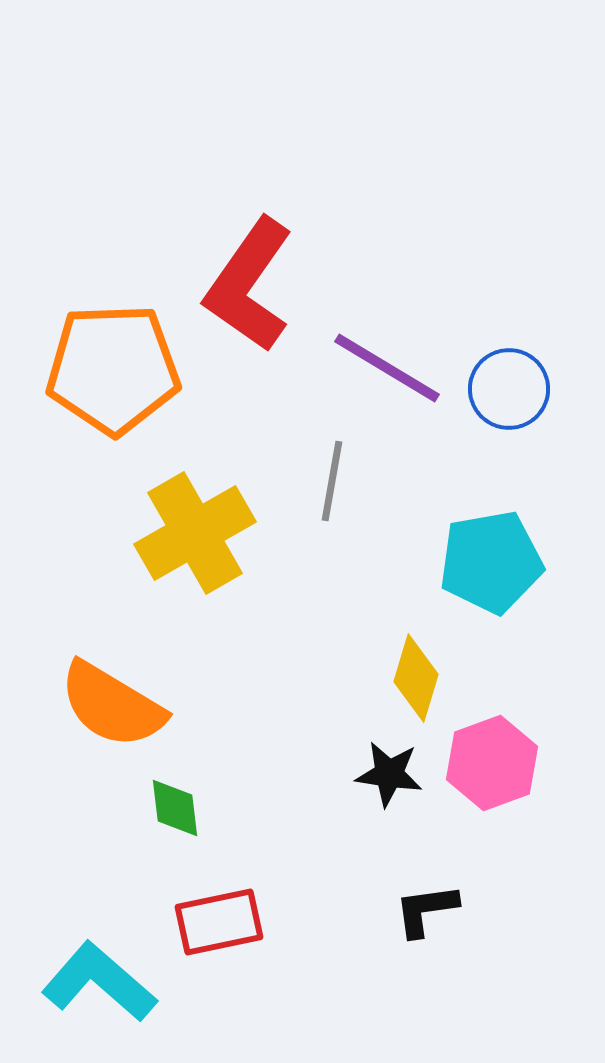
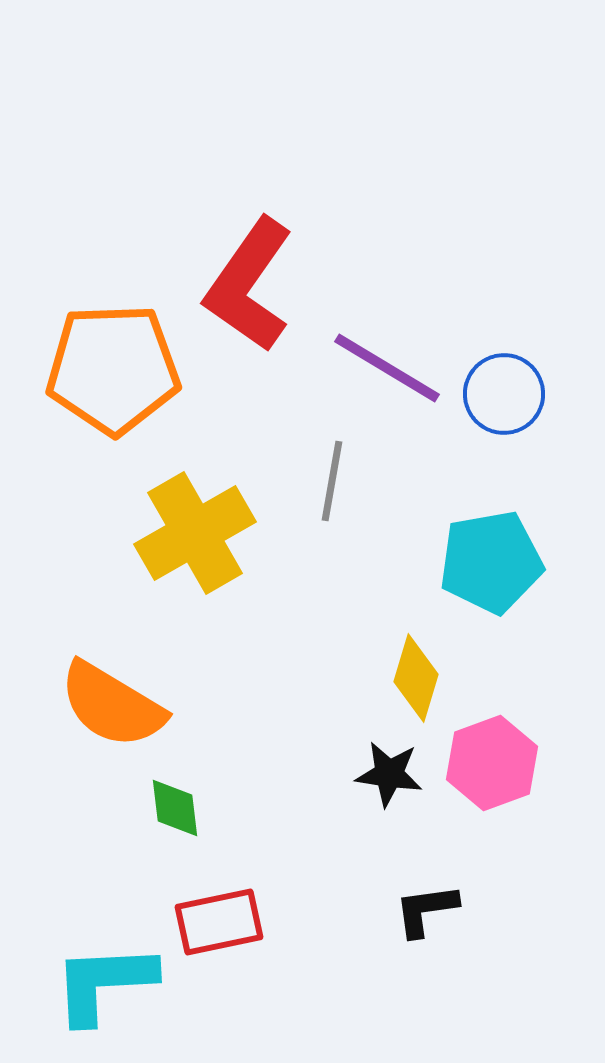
blue circle: moved 5 px left, 5 px down
cyan L-shape: moved 5 px right, 1 px down; rotated 44 degrees counterclockwise
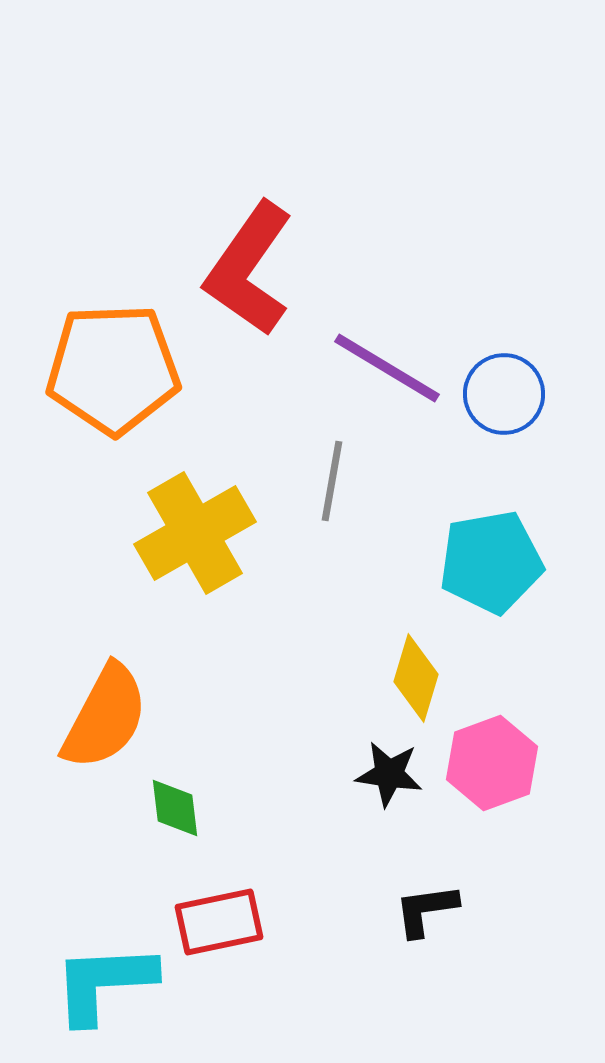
red L-shape: moved 16 px up
orange semicircle: moved 7 px left, 12 px down; rotated 93 degrees counterclockwise
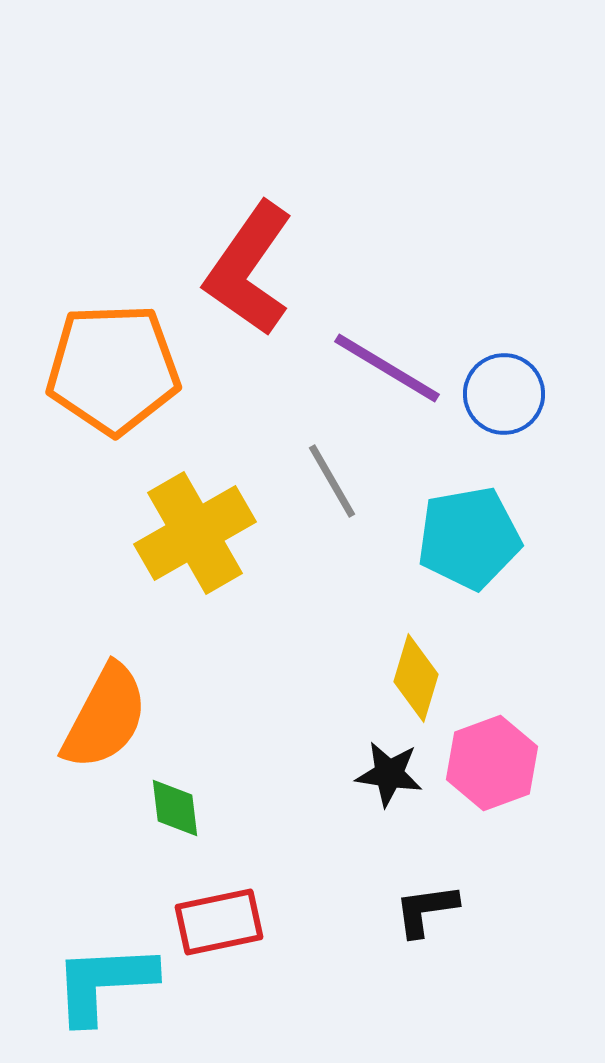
gray line: rotated 40 degrees counterclockwise
cyan pentagon: moved 22 px left, 24 px up
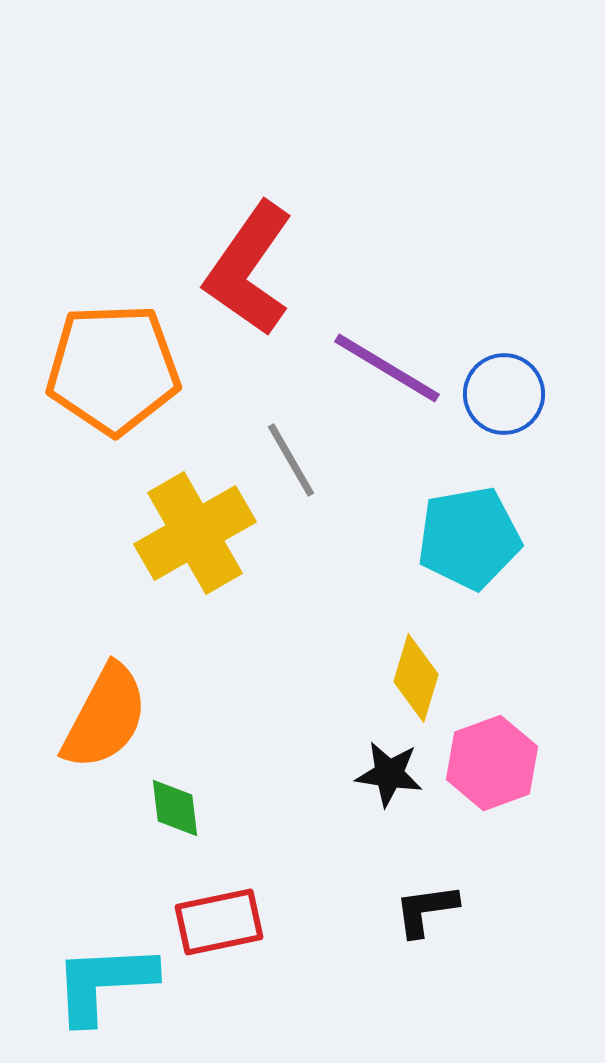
gray line: moved 41 px left, 21 px up
